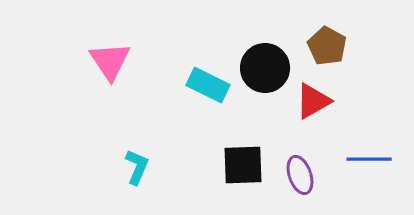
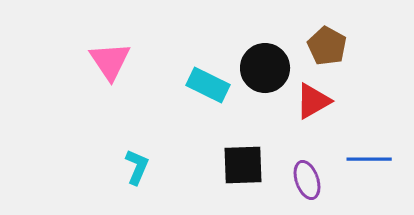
purple ellipse: moved 7 px right, 5 px down
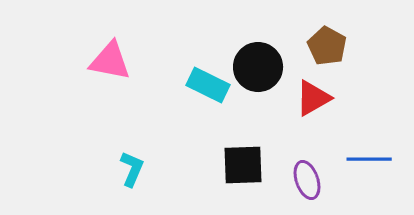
pink triangle: rotated 45 degrees counterclockwise
black circle: moved 7 px left, 1 px up
red triangle: moved 3 px up
cyan L-shape: moved 5 px left, 2 px down
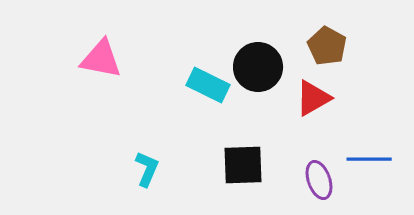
pink triangle: moved 9 px left, 2 px up
cyan L-shape: moved 15 px right
purple ellipse: moved 12 px right
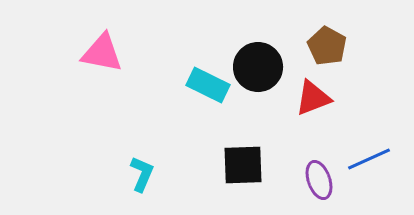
pink triangle: moved 1 px right, 6 px up
red triangle: rotated 9 degrees clockwise
blue line: rotated 24 degrees counterclockwise
cyan L-shape: moved 5 px left, 5 px down
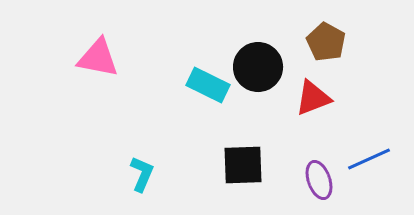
brown pentagon: moved 1 px left, 4 px up
pink triangle: moved 4 px left, 5 px down
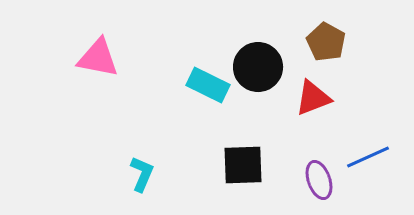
blue line: moved 1 px left, 2 px up
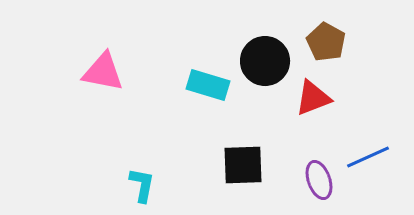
pink triangle: moved 5 px right, 14 px down
black circle: moved 7 px right, 6 px up
cyan rectangle: rotated 9 degrees counterclockwise
cyan L-shape: moved 11 px down; rotated 12 degrees counterclockwise
